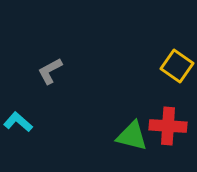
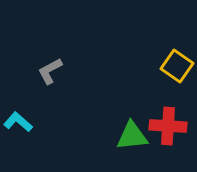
green triangle: rotated 20 degrees counterclockwise
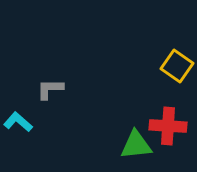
gray L-shape: moved 18 px down; rotated 28 degrees clockwise
green triangle: moved 4 px right, 9 px down
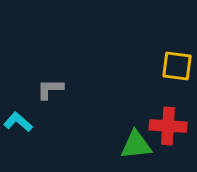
yellow square: rotated 28 degrees counterclockwise
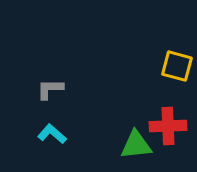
yellow square: rotated 8 degrees clockwise
cyan L-shape: moved 34 px right, 12 px down
red cross: rotated 6 degrees counterclockwise
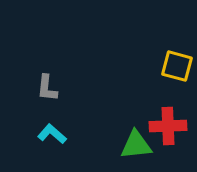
gray L-shape: moved 3 px left, 1 px up; rotated 84 degrees counterclockwise
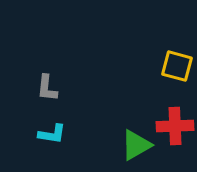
red cross: moved 7 px right
cyan L-shape: rotated 148 degrees clockwise
green triangle: rotated 24 degrees counterclockwise
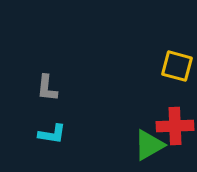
green triangle: moved 13 px right
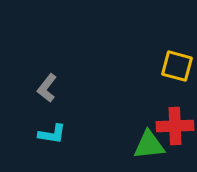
gray L-shape: rotated 32 degrees clockwise
green triangle: rotated 24 degrees clockwise
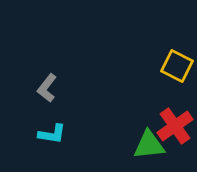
yellow square: rotated 12 degrees clockwise
red cross: rotated 33 degrees counterclockwise
